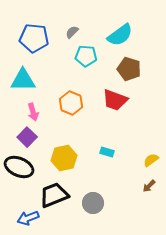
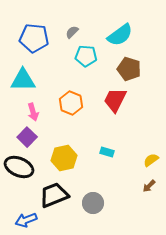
red trapezoid: rotated 96 degrees clockwise
blue arrow: moved 2 px left, 2 px down
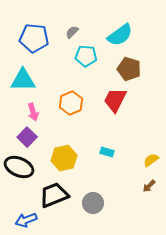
orange hexagon: rotated 15 degrees clockwise
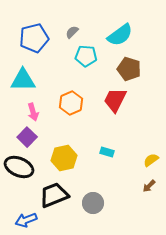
blue pentagon: rotated 20 degrees counterclockwise
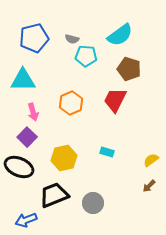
gray semicircle: moved 7 px down; rotated 120 degrees counterclockwise
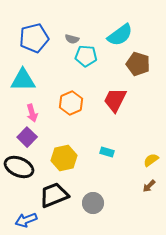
brown pentagon: moved 9 px right, 5 px up
pink arrow: moved 1 px left, 1 px down
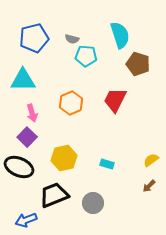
cyan semicircle: rotated 72 degrees counterclockwise
cyan rectangle: moved 12 px down
